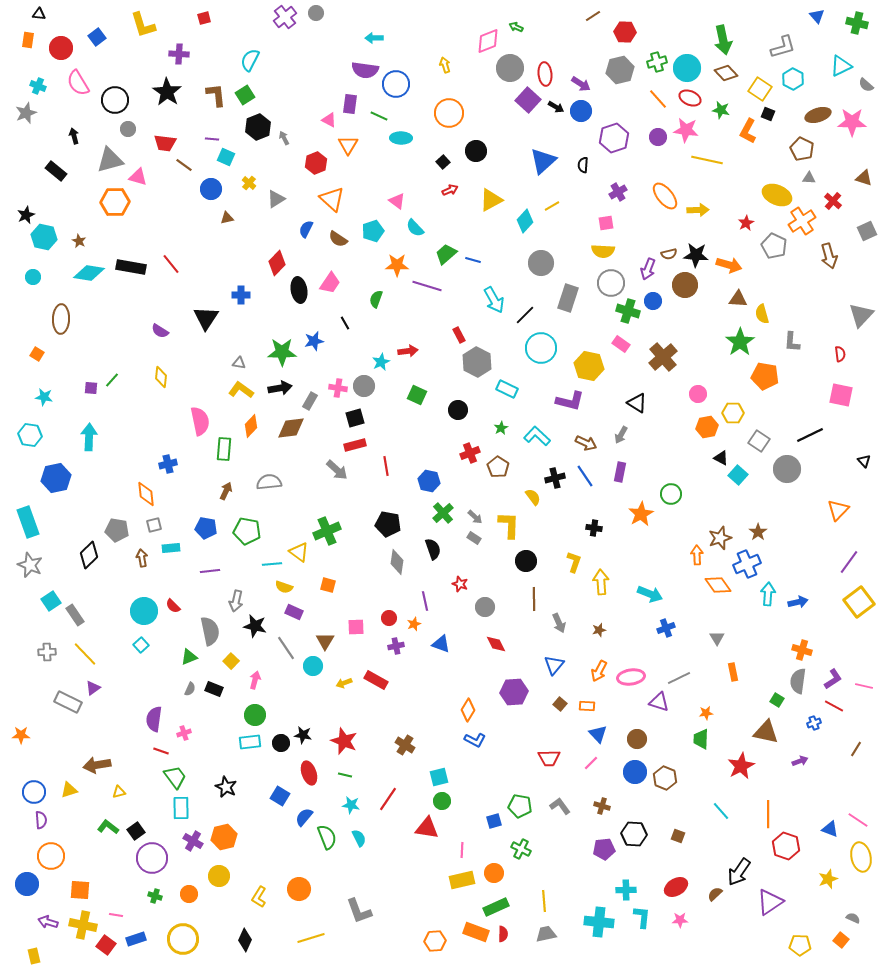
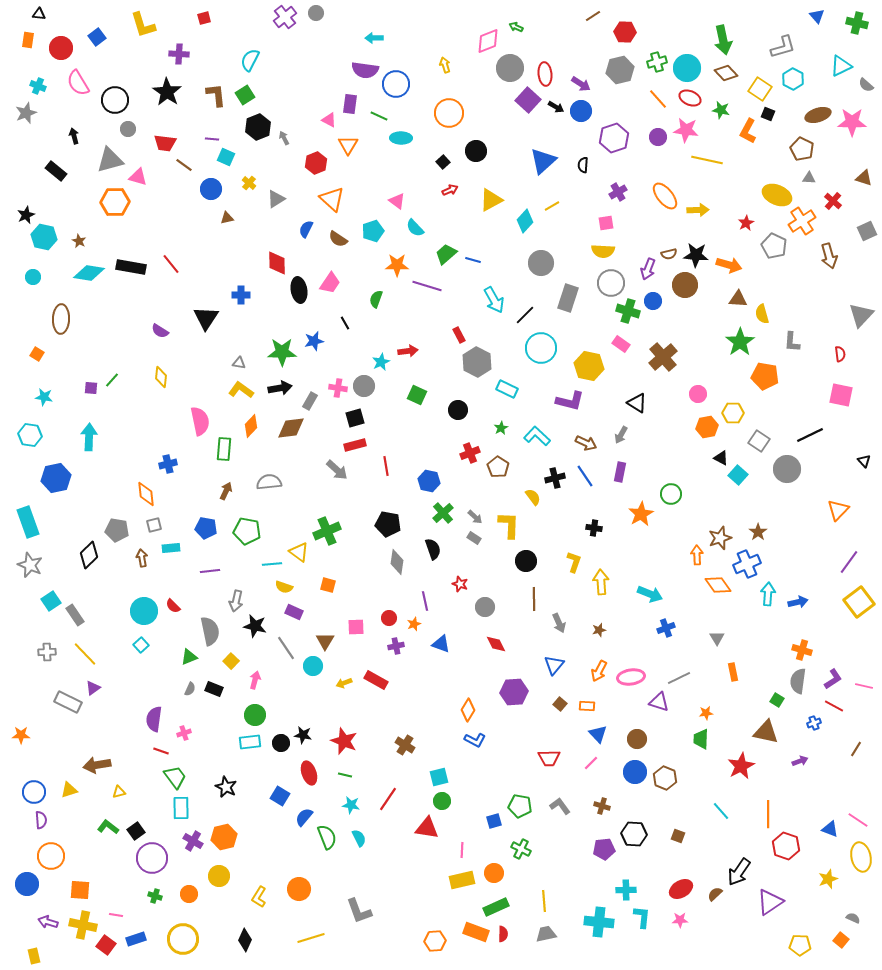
red diamond at (277, 263): rotated 45 degrees counterclockwise
red ellipse at (676, 887): moved 5 px right, 2 px down
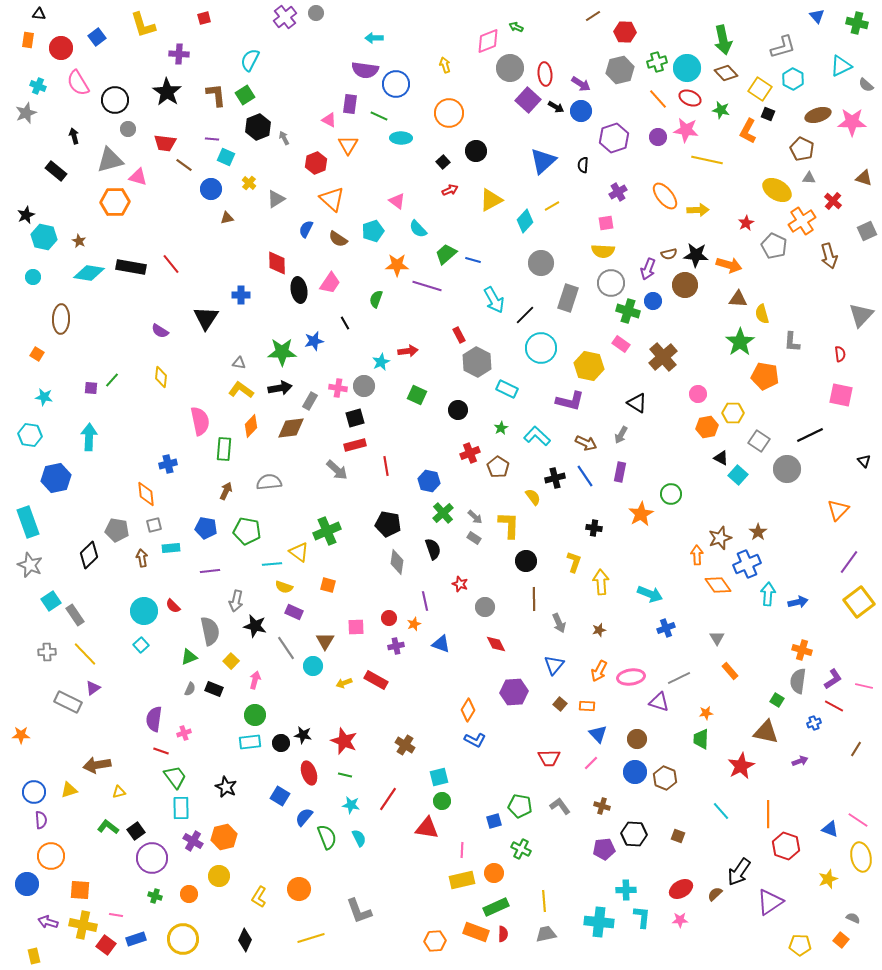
yellow ellipse at (777, 195): moved 5 px up; rotated 8 degrees clockwise
cyan semicircle at (415, 228): moved 3 px right, 1 px down
orange rectangle at (733, 672): moved 3 px left, 1 px up; rotated 30 degrees counterclockwise
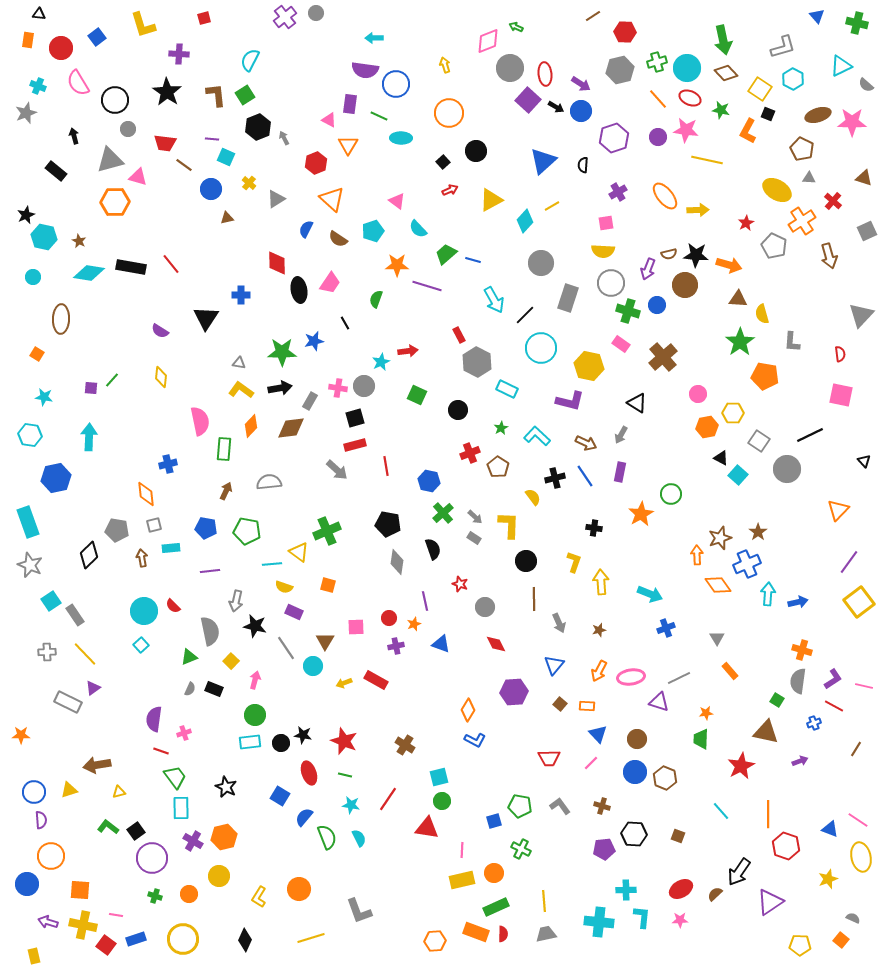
blue circle at (653, 301): moved 4 px right, 4 px down
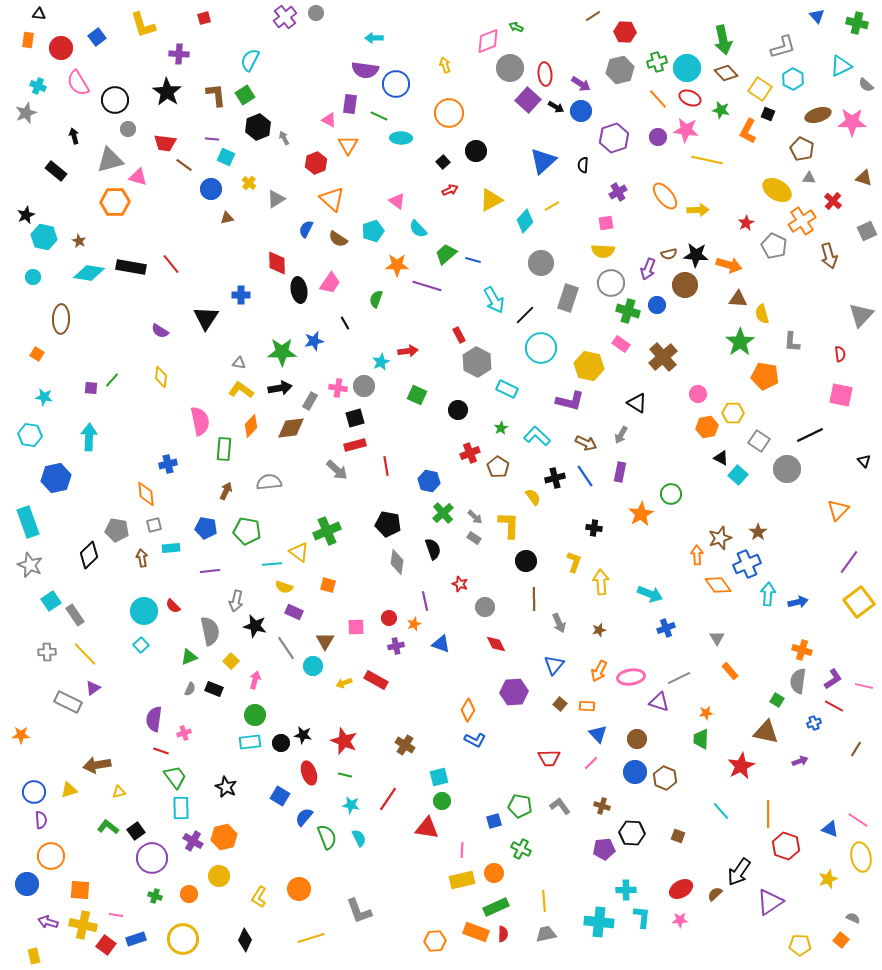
black hexagon at (634, 834): moved 2 px left, 1 px up
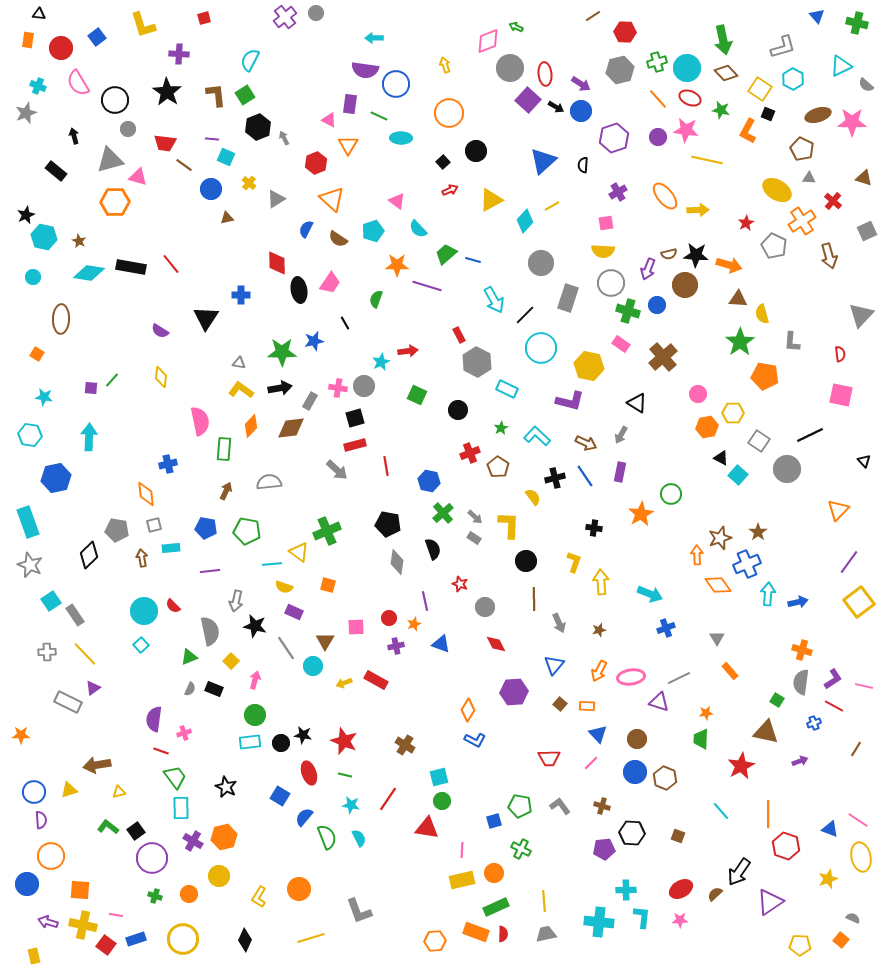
gray semicircle at (798, 681): moved 3 px right, 1 px down
